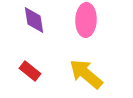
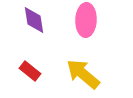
yellow arrow: moved 3 px left
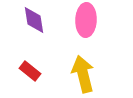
yellow arrow: rotated 36 degrees clockwise
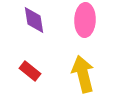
pink ellipse: moved 1 px left
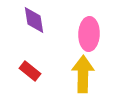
pink ellipse: moved 4 px right, 14 px down
yellow arrow: rotated 15 degrees clockwise
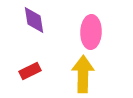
pink ellipse: moved 2 px right, 2 px up
red rectangle: rotated 65 degrees counterclockwise
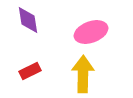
purple diamond: moved 6 px left
pink ellipse: rotated 68 degrees clockwise
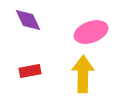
purple diamond: rotated 16 degrees counterclockwise
red rectangle: rotated 15 degrees clockwise
